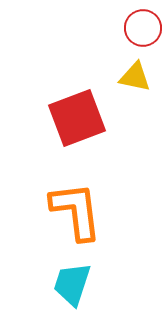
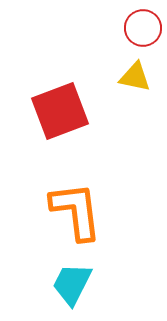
red square: moved 17 px left, 7 px up
cyan trapezoid: rotated 9 degrees clockwise
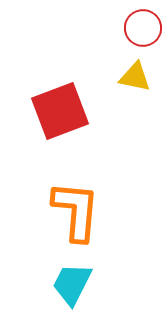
orange L-shape: rotated 12 degrees clockwise
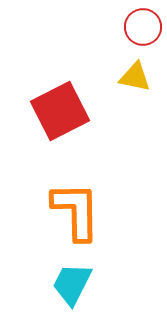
red circle: moved 1 px up
red square: rotated 6 degrees counterclockwise
orange L-shape: rotated 6 degrees counterclockwise
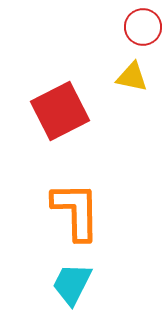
yellow triangle: moved 3 px left
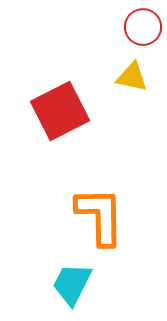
orange L-shape: moved 24 px right, 5 px down
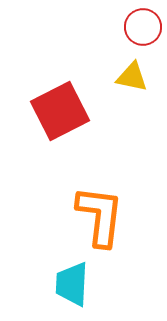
orange L-shape: rotated 8 degrees clockwise
cyan trapezoid: rotated 24 degrees counterclockwise
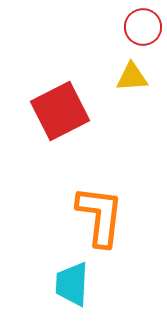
yellow triangle: rotated 16 degrees counterclockwise
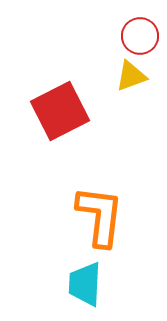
red circle: moved 3 px left, 9 px down
yellow triangle: moved 1 px left, 1 px up; rotated 16 degrees counterclockwise
cyan trapezoid: moved 13 px right
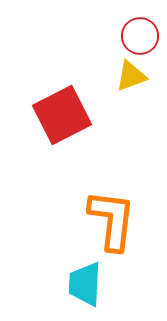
red square: moved 2 px right, 4 px down
orange L-shape: moved 12 px right, 4 px down
